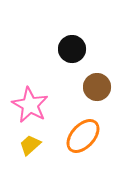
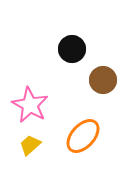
brown circle: moved 6 px right, 7 px up
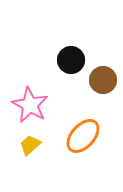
black circle: moved 1 px left, 11 px down
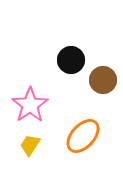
pink star: rotated 9 degrees clockwise
yellow trapezoid: rotated 15 degrees counterclockwise
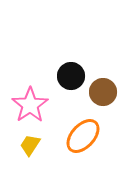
black circle: moved 16 px down
brown circle: moved 12 px down
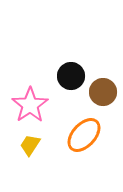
orange ellipse: moved 1 px right, 1 px up
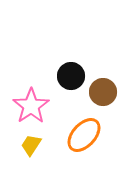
pink star: moved 1 px right, 1 px down
yellow trapezoid: moved 1 px right
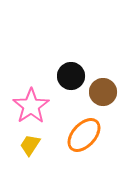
yellow trapezoid: moved 1 px left
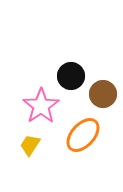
brown circle: moved 2 px down
pink star: moved 10 px right
orange ellipse: moved 1 px left
